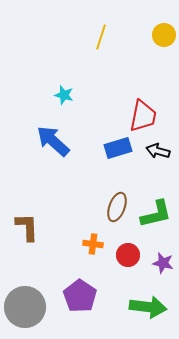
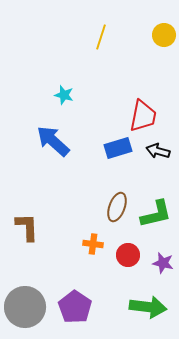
purple pentagon: moved 5 px left, 11 px down
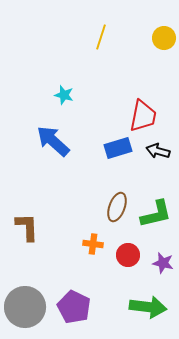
yellow circle: moved 3 px down
purple pentagon: moved 1 px left; rotated 8 degrees counterclockwise
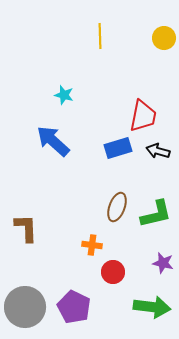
yellow line: moved 1 px left, 1 px up; rotated 20 degrees counterclockwise
brown L-shape: moved 1 px left, 1 px down
orange cross: moved 1 px left, 1 px down
red circle: moved 15 px left, 17 px down
green arrow: moved 4 px right
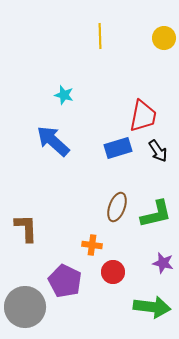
black arrow: rotated 140 degrees counterclockwise
purple pentagon: moved 9 px left, 26 px up
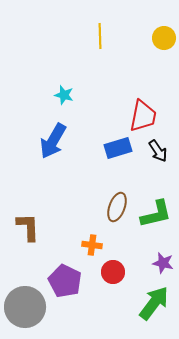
blue arrow: rotated 102 degrees counterclockwise
brown L-shape: moved 2 px right, 1 px up
green arrow: moved 2 px right, 4 px up; rotated 60 degrees counterclockwise
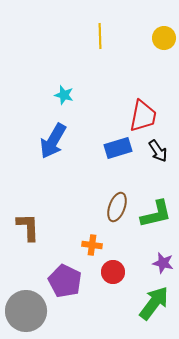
gray circle: moved 1 px right, 4 px down
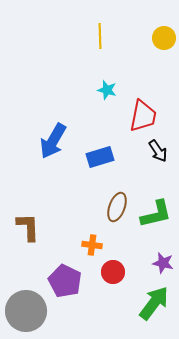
cyan star: moved 43 px right, 5 px up
blue rectangle: moved 18 px left, 9 px down
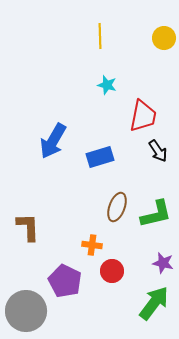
cyan star: moved 5 px up
red circle: moved 1 px left, 1 px up
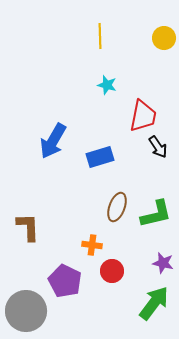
black arrow: moved 4 px up
